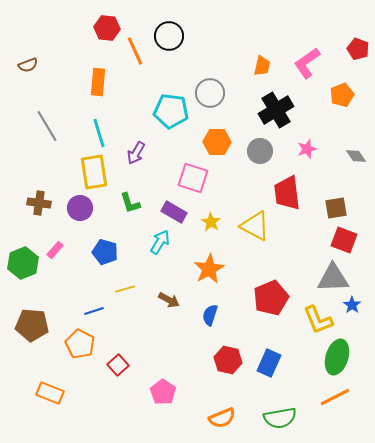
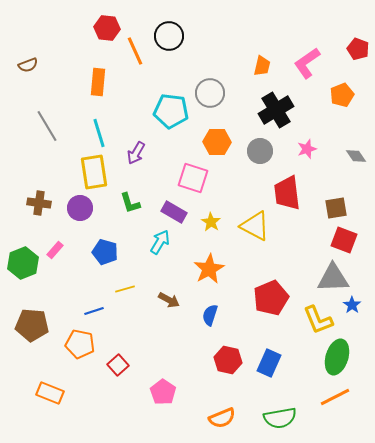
orange pentagon at (80, 344): rotated 16 degrees counterclockwise
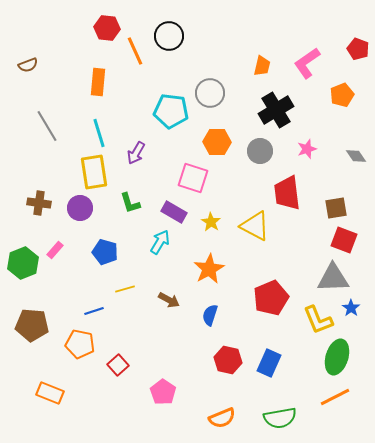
blue star at (352, 305): moved 1 px left, 3 px down
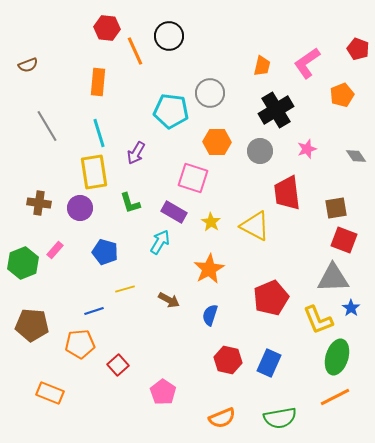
orange pentagon at (80, 344): rotated 16 degrees counterclockwise
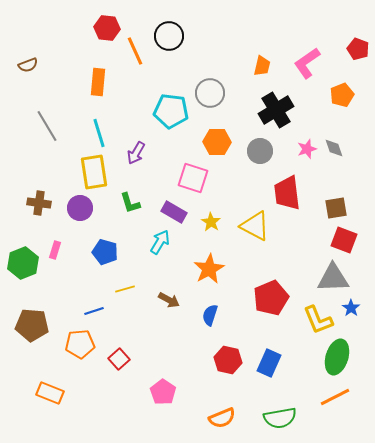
gray diamond at (356, 156): moved 22 px left, 8 px up; rotated 15 degrees clockwise
pink rectangle at (55, 250): rotated 24 degrees counterclockwise
red square at (118, 365): moved 1 px right, 6 px up
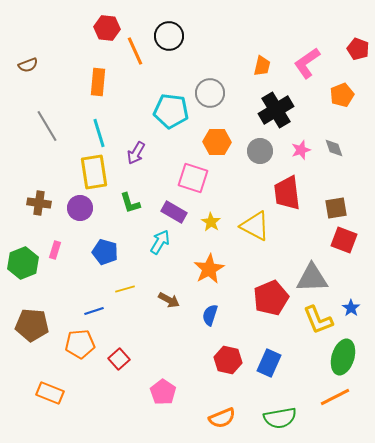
pink star at (307, 149): moved 6 px left, 1 px down
gray triangle at (333, 278): moved 21 px left
green ellipse at (337, 357): moved 6 px right
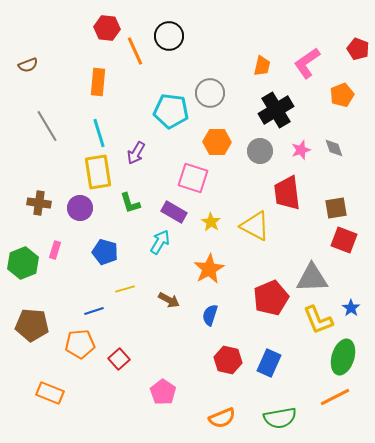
yellow rectangle at (94, 172): moved 4 px right
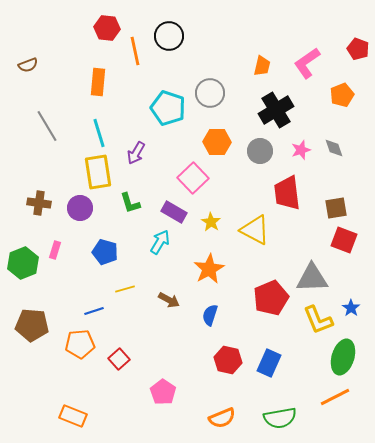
orange line at (135, 51): rotated 12 degrees clockwise
cyan pentagon at (171, 111): moved 3 px left, 3 px up; rotated 12 degrees clockwise
pink square at (193, 178): rotated 28 degrees clockwise
yellow triangle at (255, 226): moved 4 px down
orange rectangle at (50, 393): moved 23 px right, 23 px down
